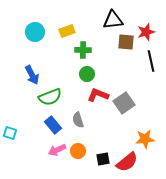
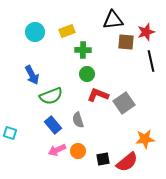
green semicircle: moved 1 px right, 1 px up
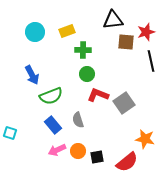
orange star: rotated 18 degrees clockwise
black square: moved 6 px left, 2 px up
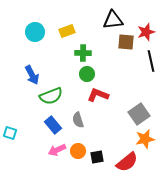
green cross: moved 3 px down
gray square: moved 15 px right, 11 px down
orange star: rotated 24 degrees counterclockwise
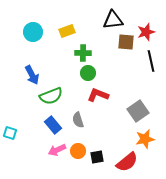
cyan circle: moved 2 px left
green circle: moved 1 px right, 1 px up
gray square: moved 1 px left, 3 px up
